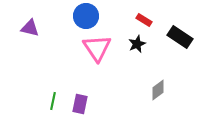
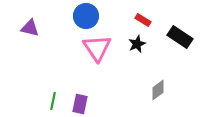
red rectangle: moved 1 px left
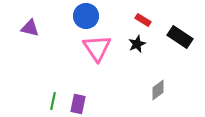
purple rectangle: moved 2 px left
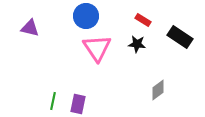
black star: rotated 30 degrees clockwise
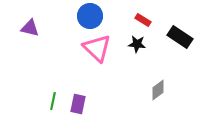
blue circle: moved 4 px right
pink triangle: rotated 12 degrees counterclockwise
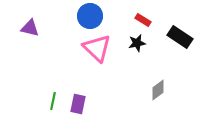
black star: moved 1 px up; rotated 18 degrees counterclockwise
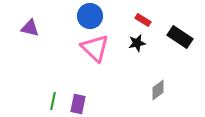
pink triangle: moved 2 px left
